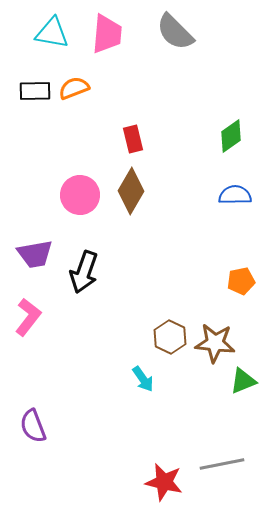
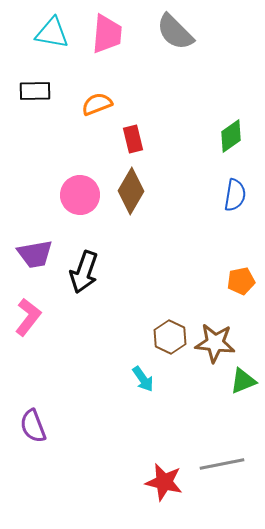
orange semicircle: moved 23 px right, 16 px down
blue semicircle: rotated 100 degrees clockwise
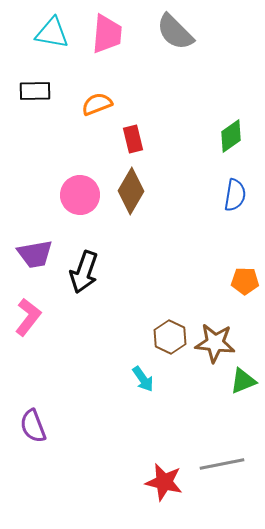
orange pentagon: moved 4 px right; rotated 12 degrees clockwise
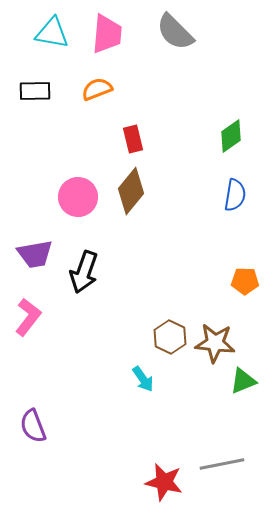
orange semicircle: moved 15 px up
brown diamond: rotated 9 degrees clockwise
pink circle: moved 2 px left, 2 px down
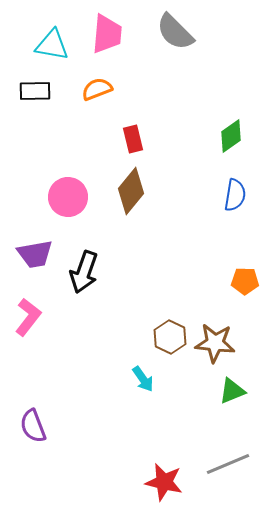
cyan triangle: moved 12 px down
pink circle: moved 10 px left
green triangle: moved 11 px left, 10 px down
gray line: moved 6 px right; rotated 12 degrees counterclockwise
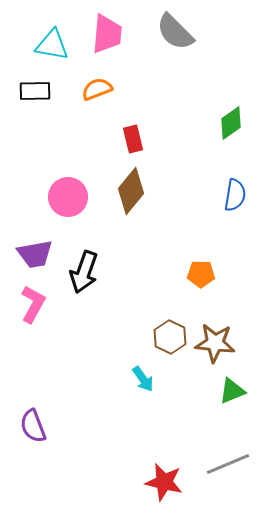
green diamond: moved 13 px up
orange pentagon: moved 44 px left, 7 px up
pink L-shape: moved 5 px right, 13 px up; rotated 9 degrees counterclockwise
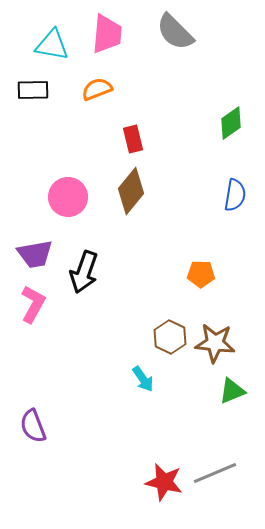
black rectangle: moved 2 px left, 1 px up
gray line: moved 13 px left, 9 px down
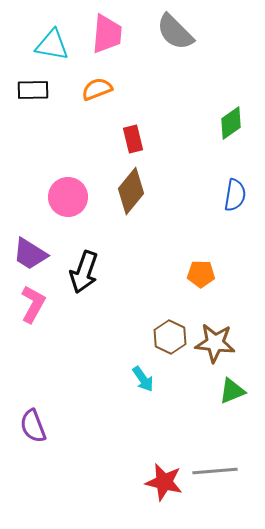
purple trapezoid: moved 5 px left; rotated 42 degrees clockwise
gray line: moved 2 px up; rotated 18 degrees clockwise
